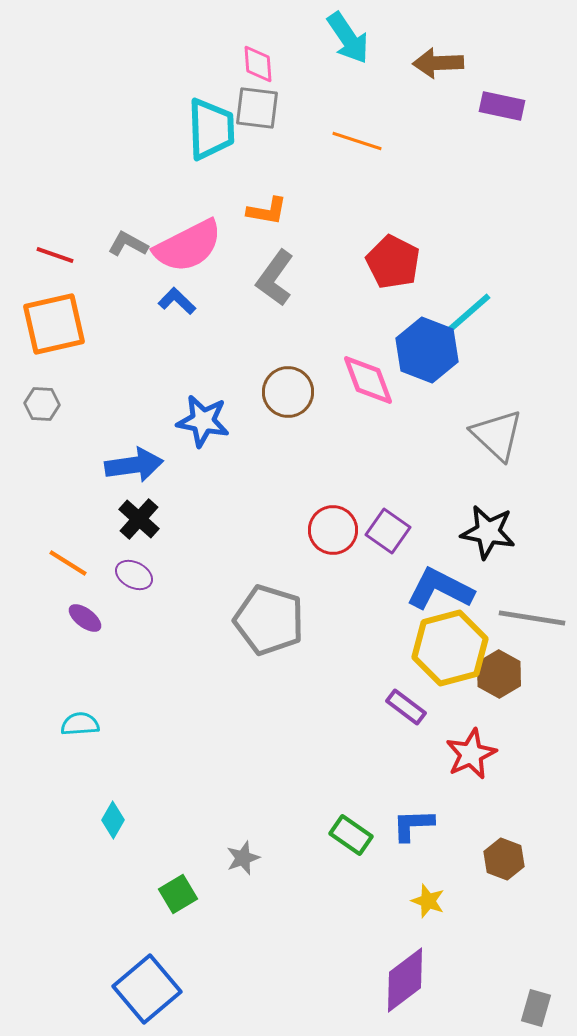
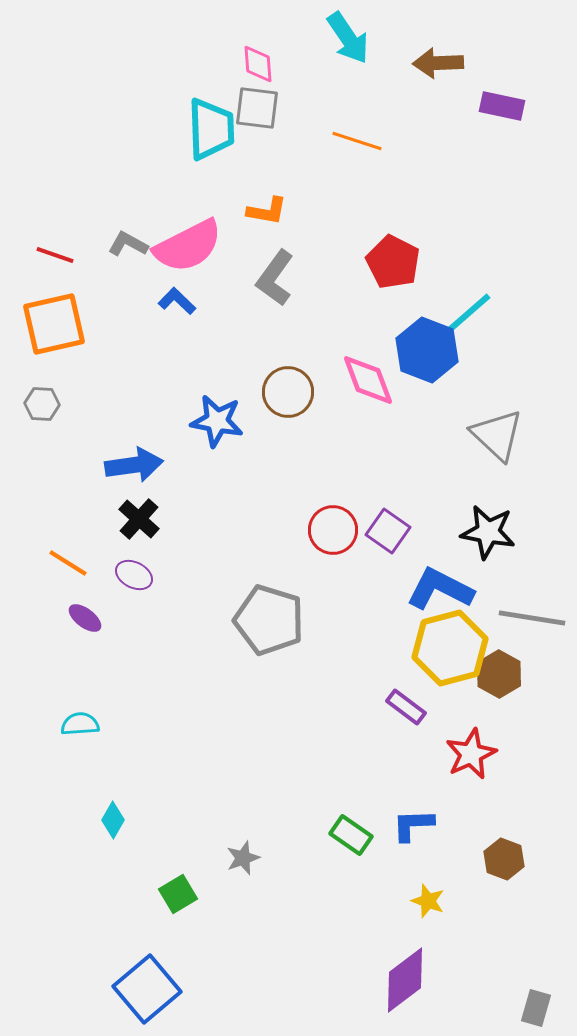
blue star at (203, 421): moved 14 px right
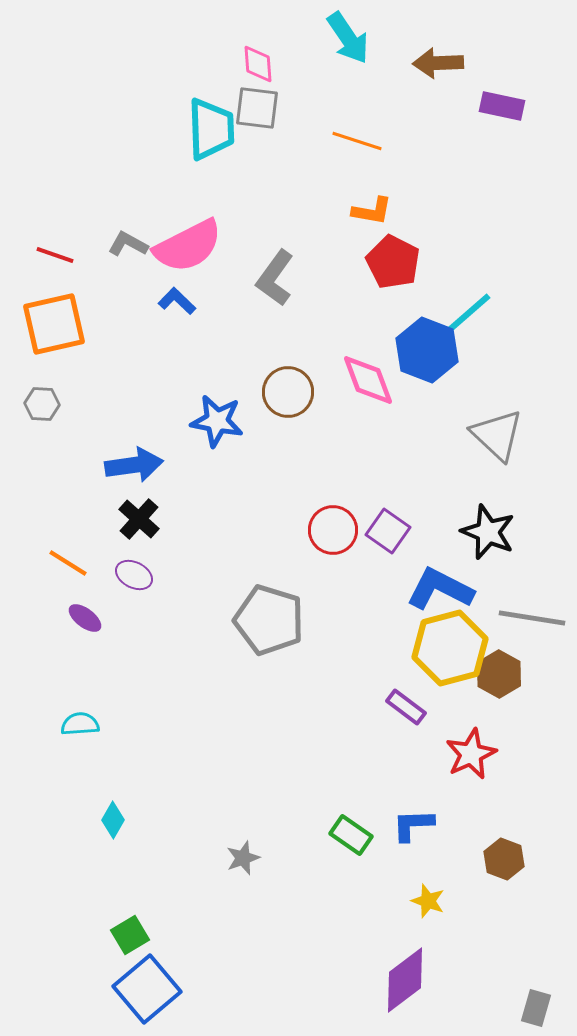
orange L-shape at (267, 211): moved 105 px right
black star at (488, 532): rotated 12 degrees clockwise
green square at (178, 894): moved 48 px left, 41 px down
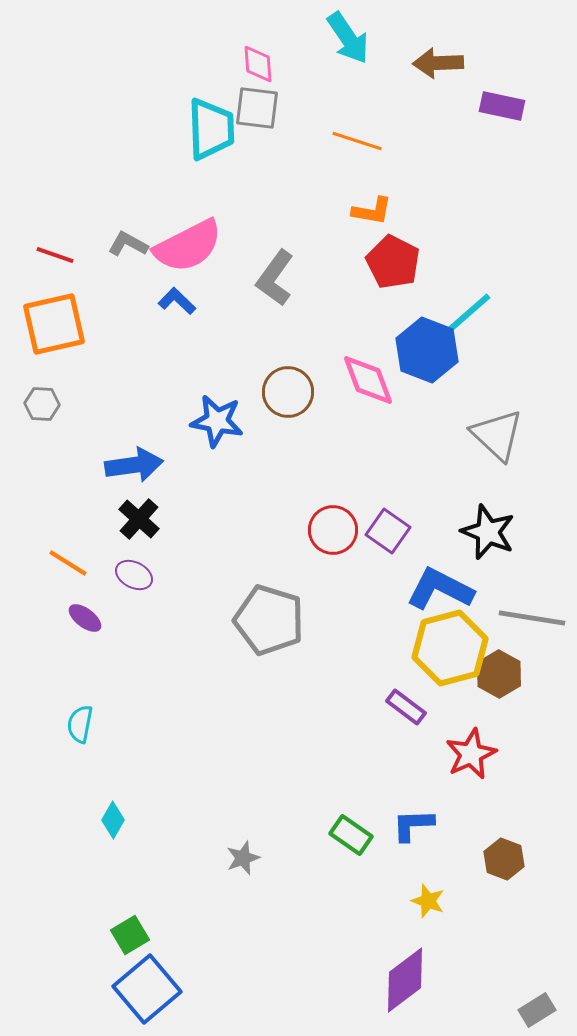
cyan semicircle at (80, 724): rotated 75 degrees counterclockwise
gray rectangle at (536, 1008): moved 1 px right, 2 px down; rotated 42 degrees clockwise
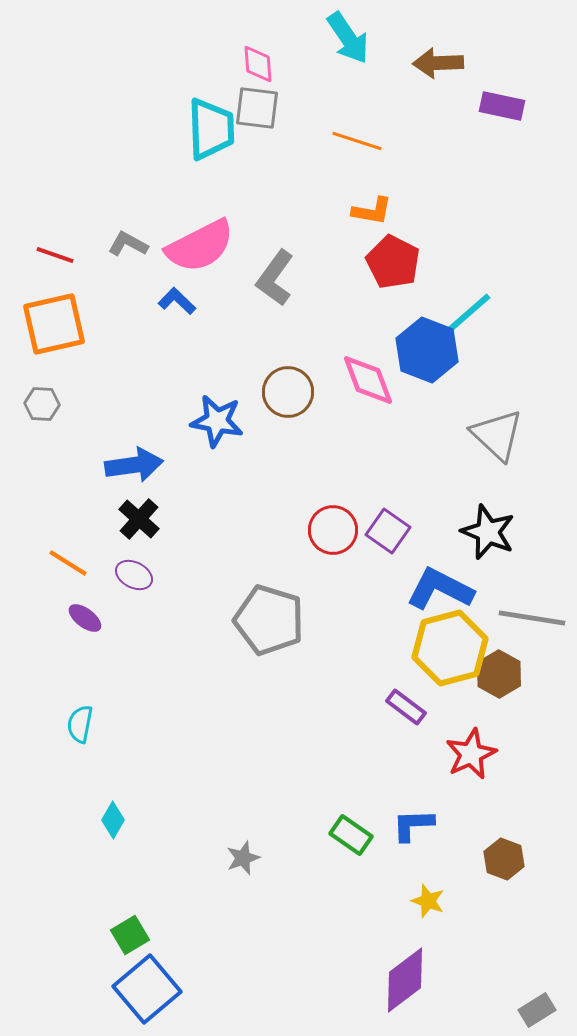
pink semicircle at (188, 246): moved 12 px right
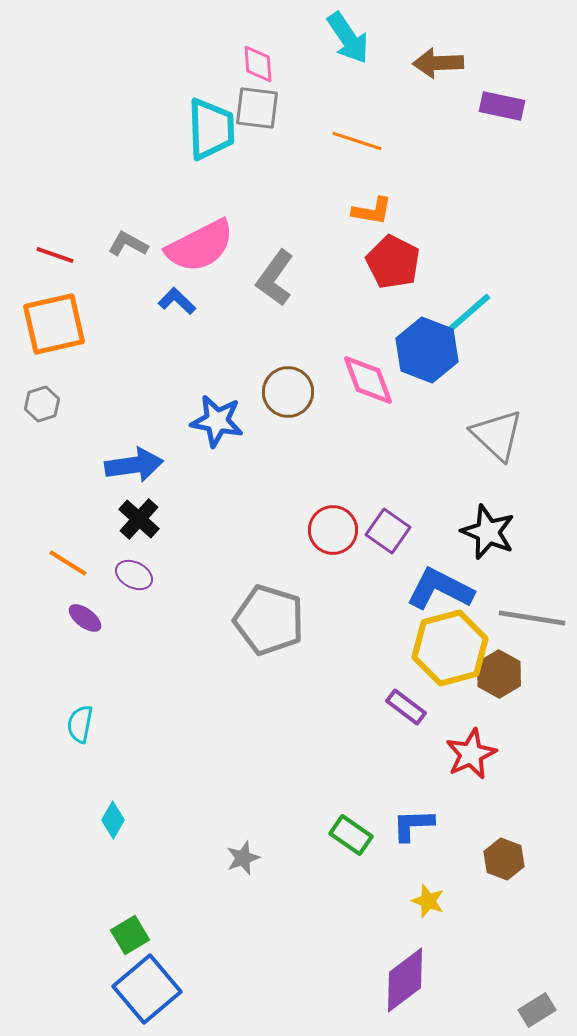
gray hexagon at (42, 404): rotated 20 degrees counterclockwise
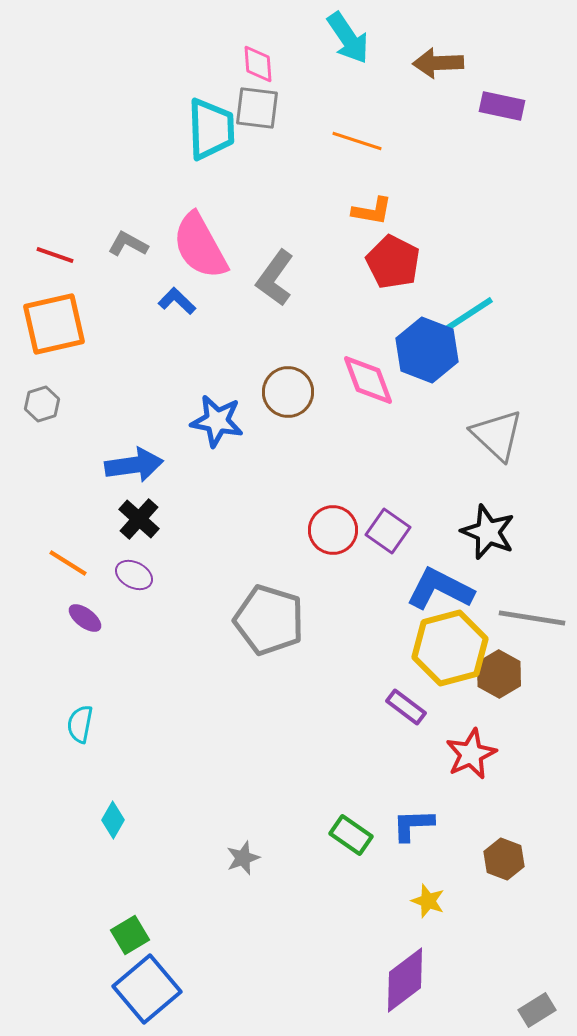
pink semicircle at (200, 246): rotated 88 degrees clockwise
cyan line at (463, 318): rotated 8 degrees clockwise
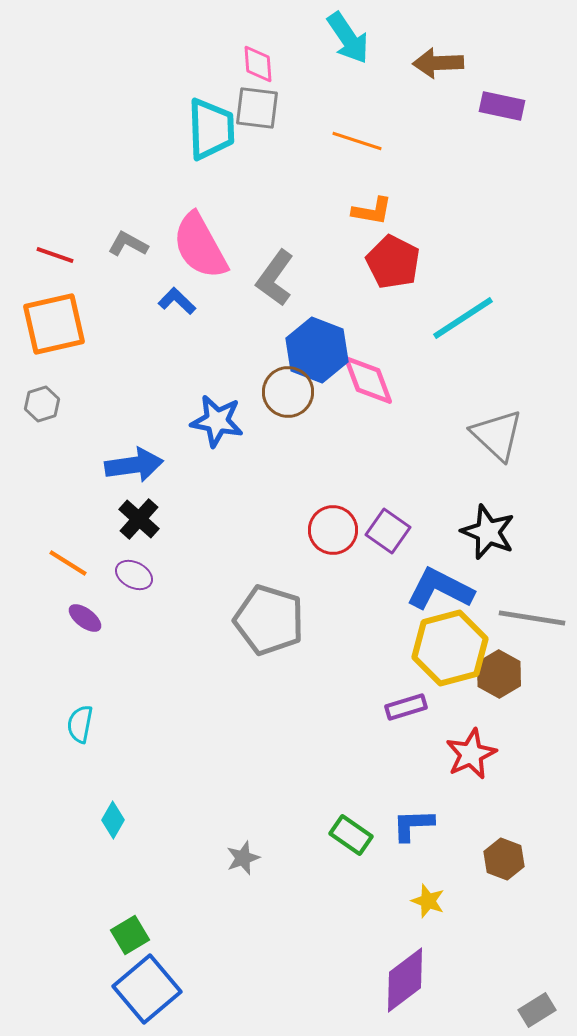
blue hexagon at (427, 350): moved 110 px left
purple rectangle at (406, 707): rotated 54 degrees counterclockwise
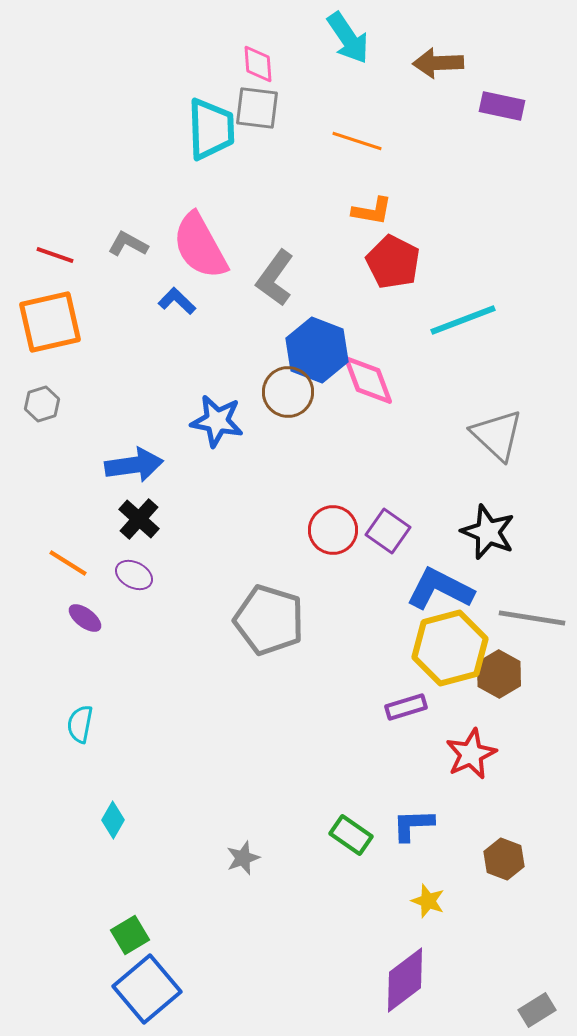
cyan line at (463, 318): moved 2 px down; rotated 12 degrees clockwise
orange square at (54, 324): moved 4 px left, 2 px up
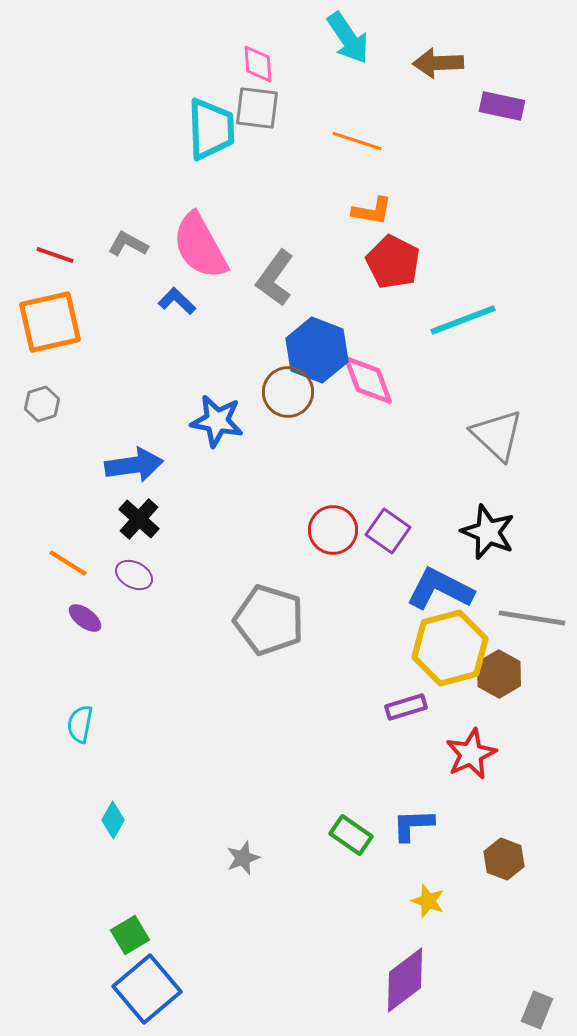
gray rectangle at (537, 1010): rotated 36 degrees counterclockwise
